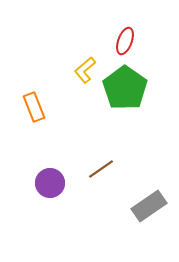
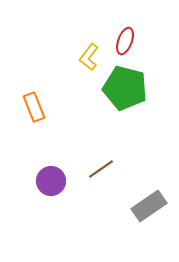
yellow L-shape: moved 4 px right, 13 px up; rotated 12 degrees counterclockwise
green pentagon: rotated 21 degrees counterclockwise
purple circle: moved 1 px right, 2 px up
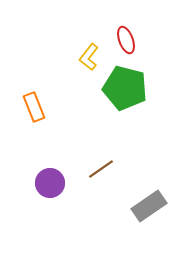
red ellipse: moved 1 px right, 1 px up; rotated 40 degrees counterclockwise
purple circle: moved 1 px left, 2 px down
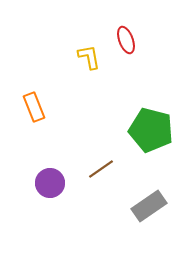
yellow L-shape: rotated 132 degrees clockwise
green pentagon: moved 26 px right, 42 px down
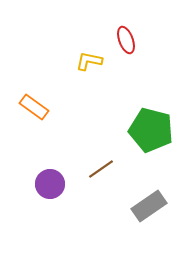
yellow L-shape: moved 4 px down; rotated 68 degrees counterclockwise
orange rectangle: rotated 32 degrees counterclockwise
purple circle: moved 1 px down
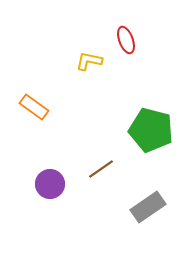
gray rectangle: moved 1 px left, 1 px down
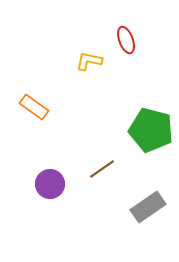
brown line: moved 1 px right
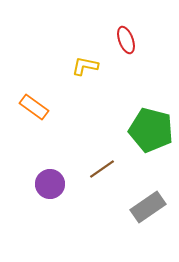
yellow L-shape: moved 4 px left, 5 px down
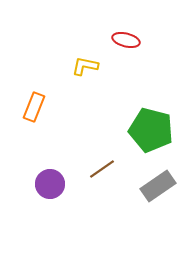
red ellipse: rotated 56 degrees counterclockwise
orange rectangle: rotated 76 degrees clockwise
gray rectangle: moved 10 px right, 21 px up
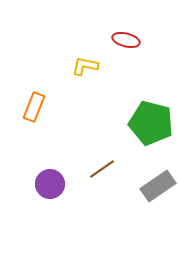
green pentagon: moved 7 px up
